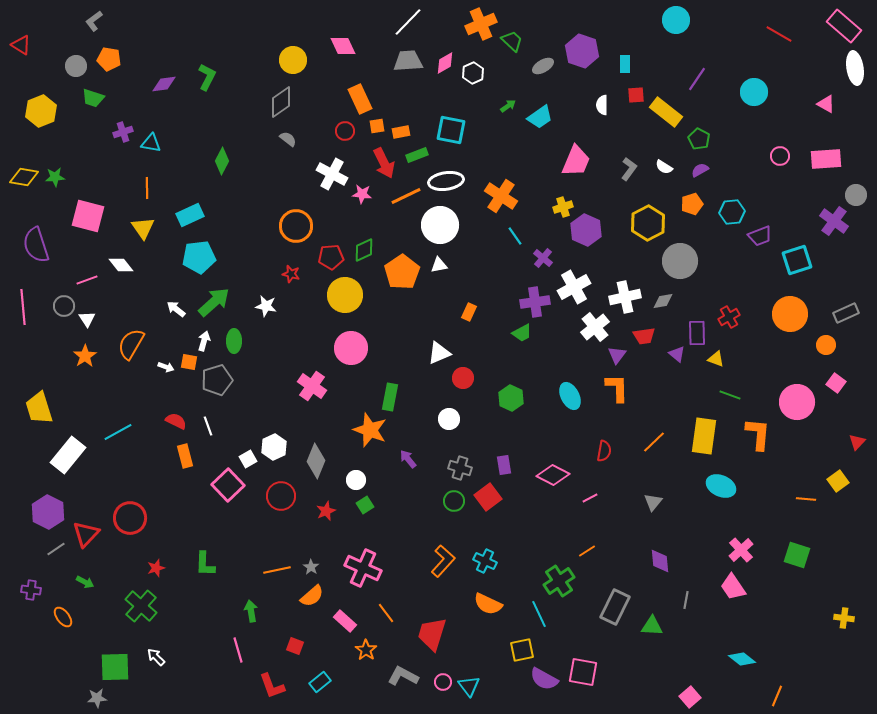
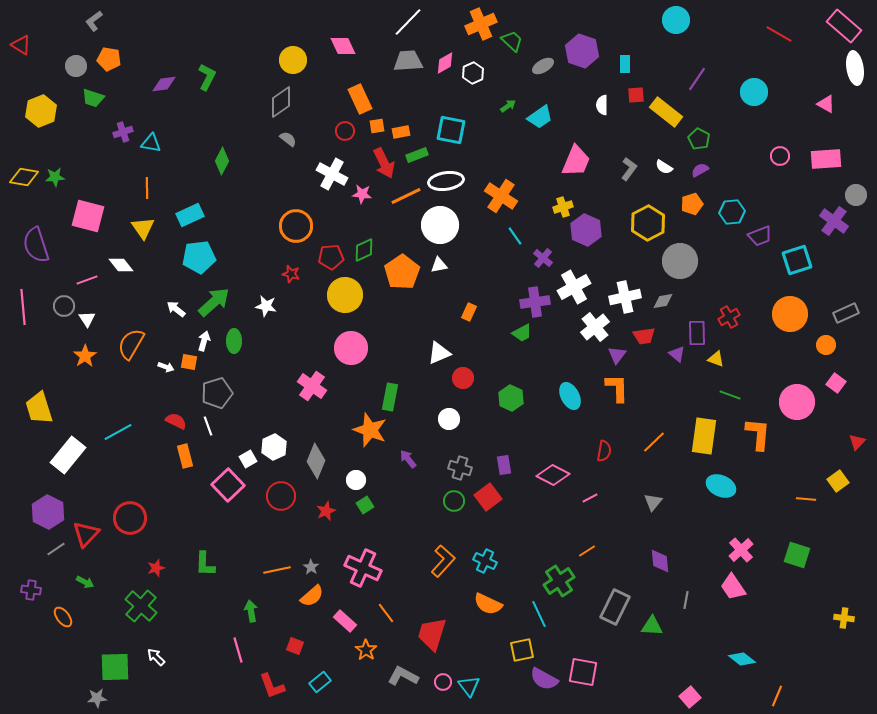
gray pentagon at (217, 380): moved 13 px down
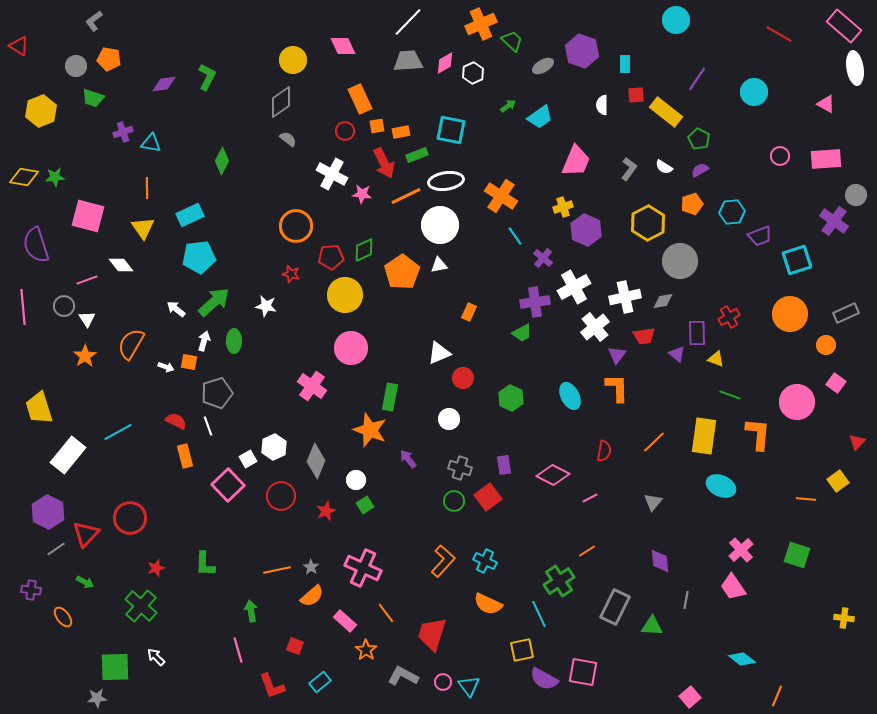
red triangle at (21, 45): moved 2 px left, 1 px down
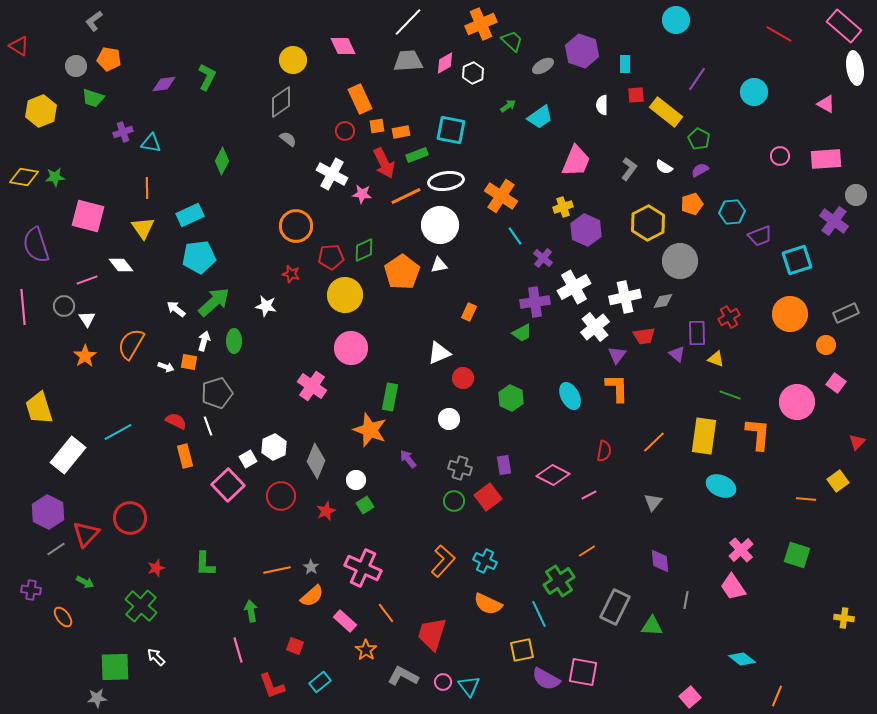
pink line at (590, 498): moved 1 px left, 3 px up
purple semicircle at (544, 679): moved 2 px right
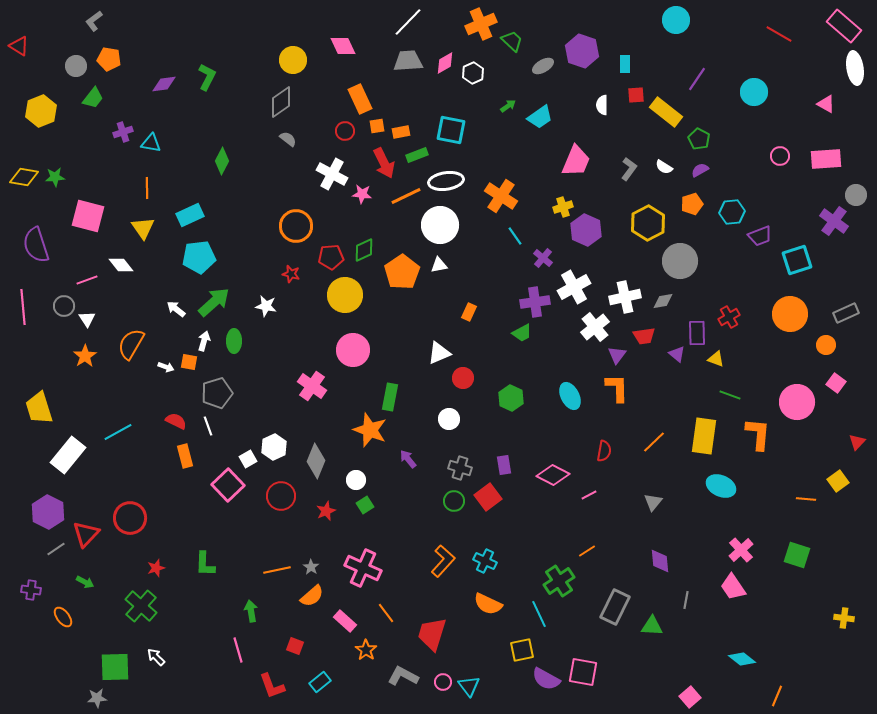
green trapezoid at (93, 98): rotated 70 degrees counterclockwise
pink circle at (351, 348): moved 2 px right, 2 px down
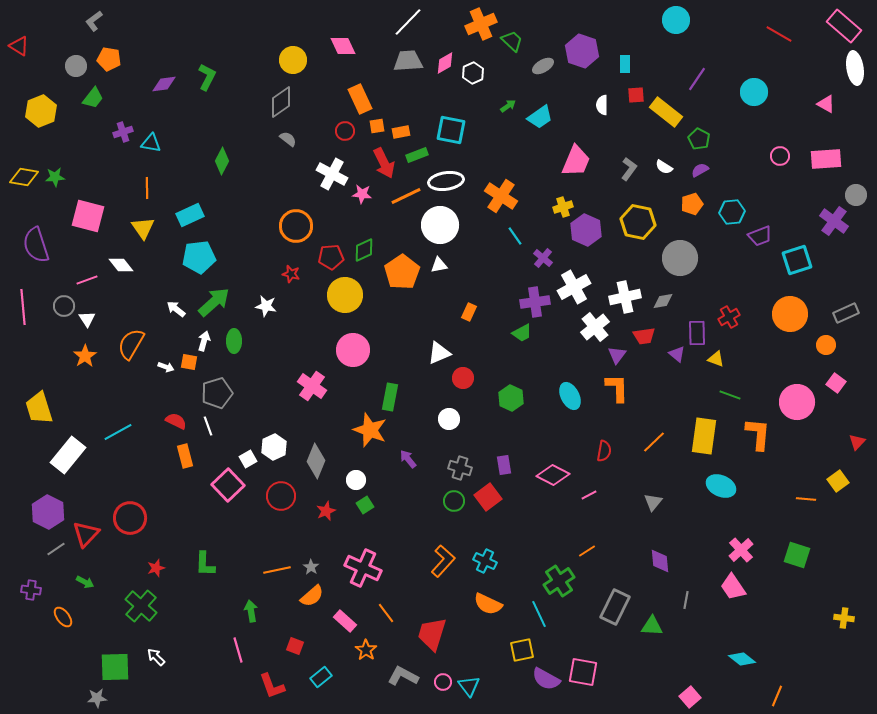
yellow hexagon at (648, 223): moved 10 px left, 1 px up; rotated 20 degrees counterclockwise
gray circle at (680, 261): moved 3 px up
cyan rectangle at (320, 682): moved 1 px right, 5 px up
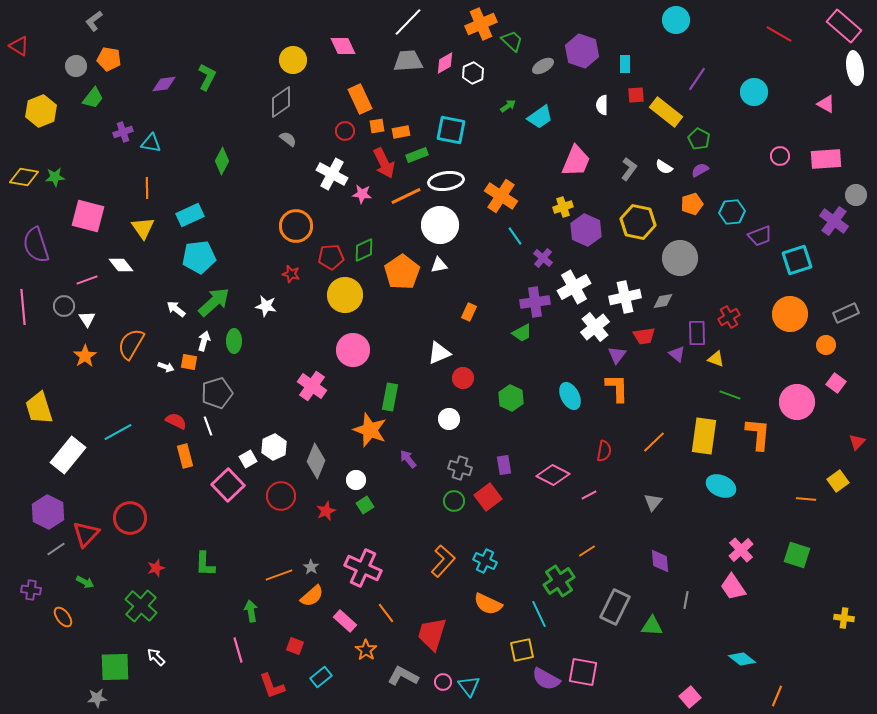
orange line at (277, 570): moved 2 px right, 5 px down; rotated 8 degrees counterclockwise
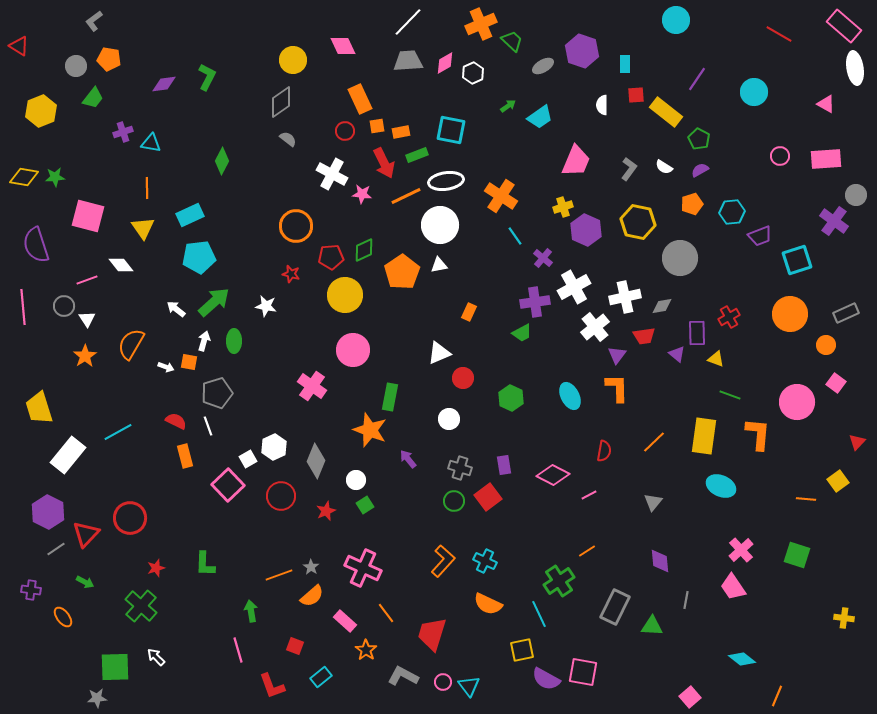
gray diamond at (663, 301): moved 1 px left, 5 px down
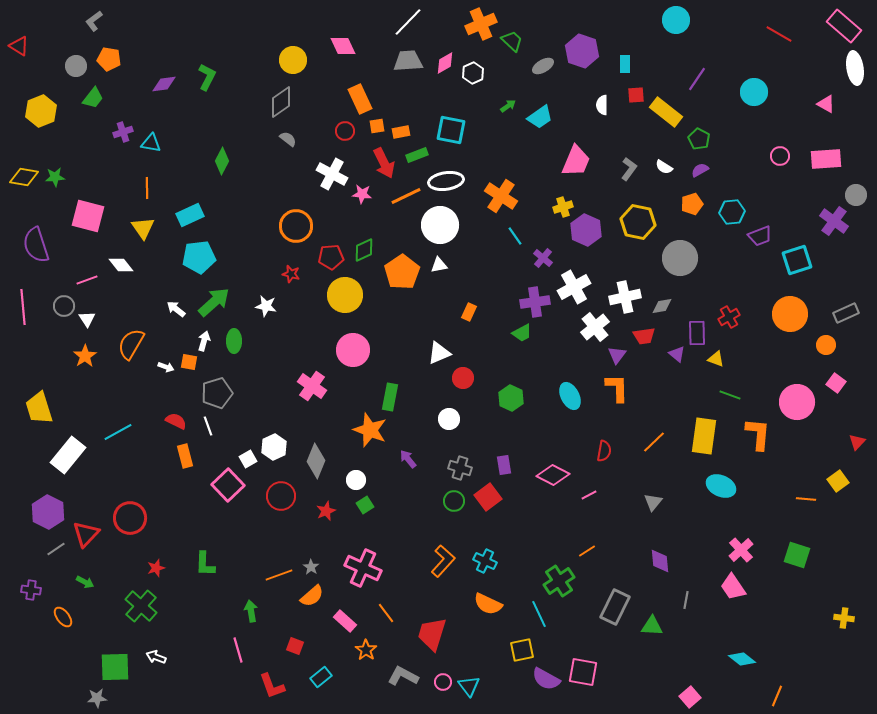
white arrow at (156, 657): rotated 24 degrees counterclockwise
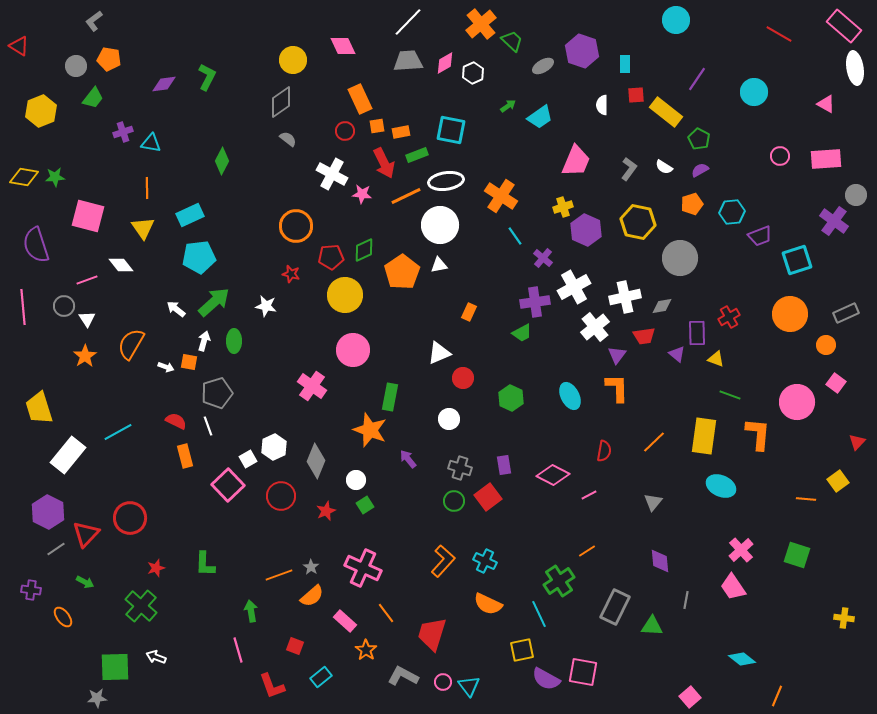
orange cross at (481, 24): rotated 16 degrees counterclockwise
